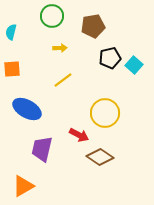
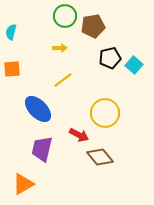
green circle: moved 13 px right
blue ellipse: moved 11 px right; rotated 16 degrees clockwise
brown diamond: rotated 16 degrees clockwise
orange triangle: moved 2 px up
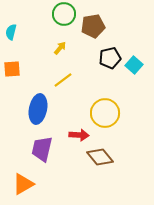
green circle: moved 1 px left, 2 px up
yellow arrow: rotated 48 degrees counterclockwise
blue ellipse: rotated 56 degrees clockwise
red arrow: rotated 24 degrees counterclockwise
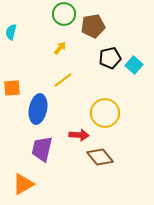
orange square: moved 19 px down
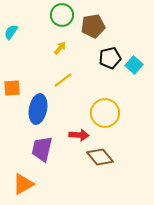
green circle: moved 2 px left, 1 px down
cyan semicircle: rotated 21 degrees clockwise
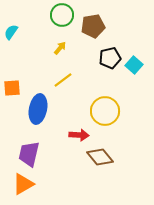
yellow circle: moved 2 px up
purple trapezoid: moved 13 px left, 5 px down
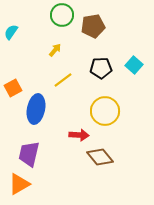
yellow arrow: moved 5 px left, 2 px down
black pentagon: moved 9 px left, 10 px down; rotated 10 degrees clockwise
orange square: moved 1 px right; rotated 24 degrees counterclockwise
blue ellipse: moved 2 px left
orange triangle: moved 4 px left
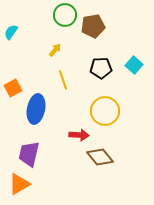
green circle: moved 3 px right
yellow line: rotated 72 degrees counterclockwise
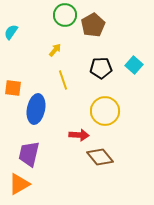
brown pentagon: moved 1 px up; rotated 20 degrees counterclockwise
orange square: rotated 36 degrees clockwise
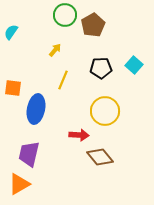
yellow line: rotated 42 degrees clockwise
